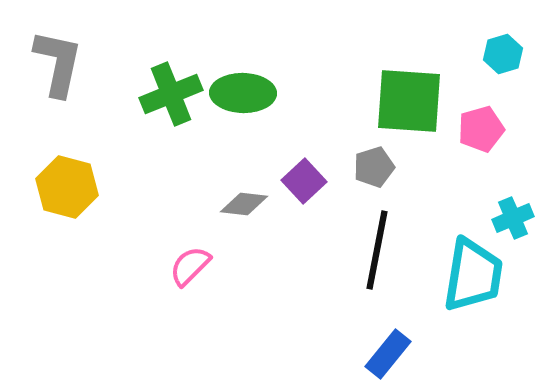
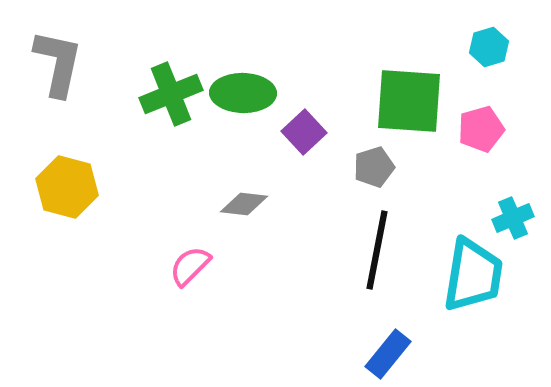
cyan hexagon: moved 14 px left, 7 px up
purple square: moved 49 px up
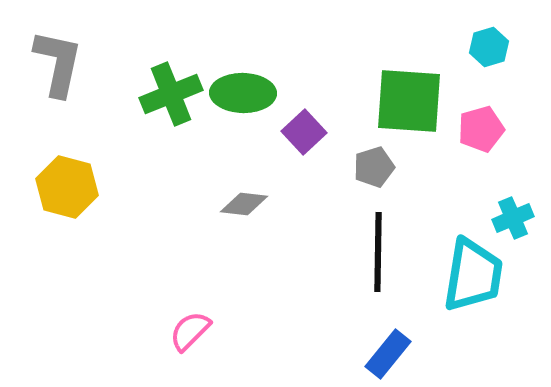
black line: moved 1 px right, 2 px down; rotated 10 degrees counterclockwise
pink semicircle: moved 65 px down
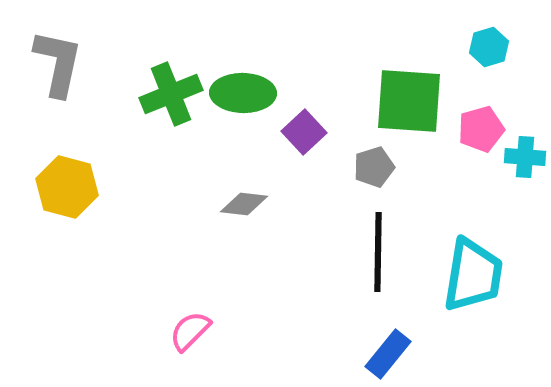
cyan cross: moved 12 px right, 61 px up; rotated 27 degrees clockwise
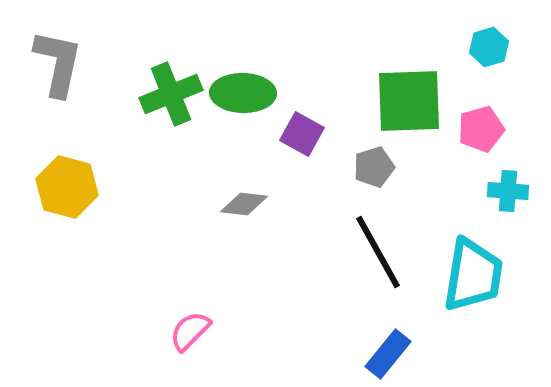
green square: rotated 6 degrees counterclockwise
purple square: moved 2 px left, 2 px down; rotated 18 degrees counterclockwise
cyan cross: moved 17 px left, 34 px down
black line: rotated 30 degrees counterclockwise
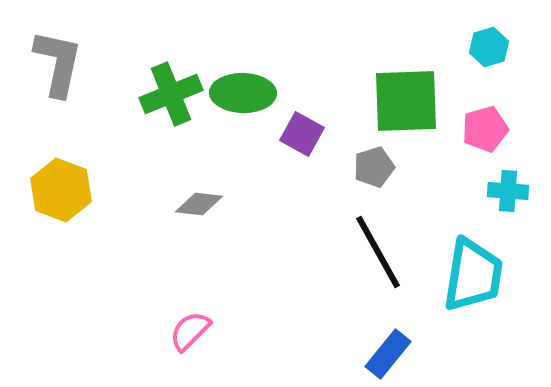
green square: moved 3 px left
pink pentagon: moved 4 px right
yellow hexagon: moved 6 px left, 3 px down; rotated 6 degrees clockwise
gray diamond: moved 45 px left
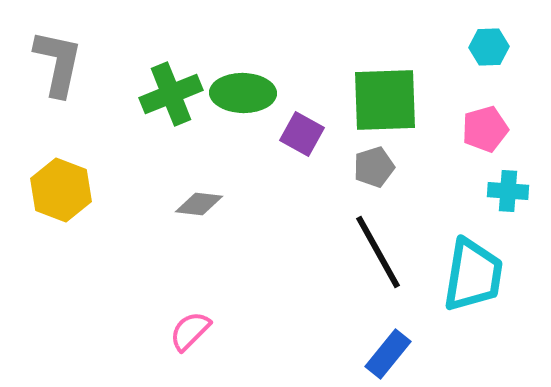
cyan hexagon: rotated 15 degrees clockwise
green square: moved 21 px left, 1 px up
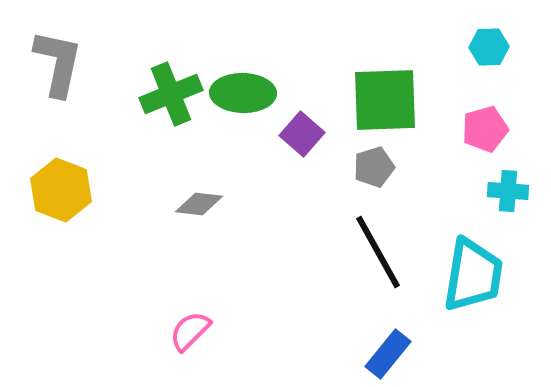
purple square: rotated 12 degrees clockwise
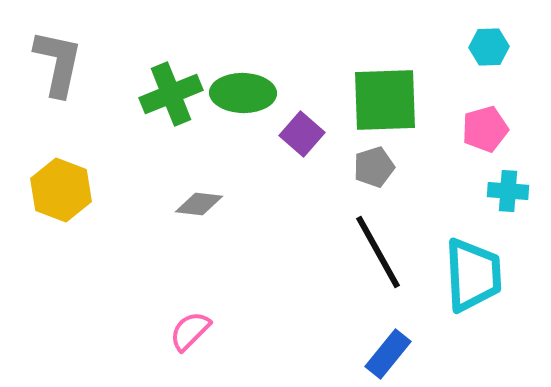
cyan trapezoid: rotated 12 degrees counterclockwise
